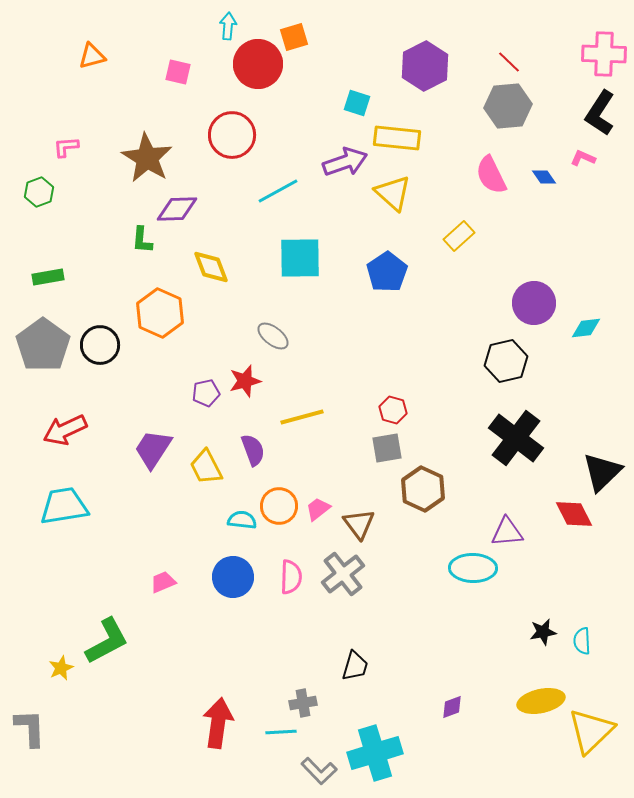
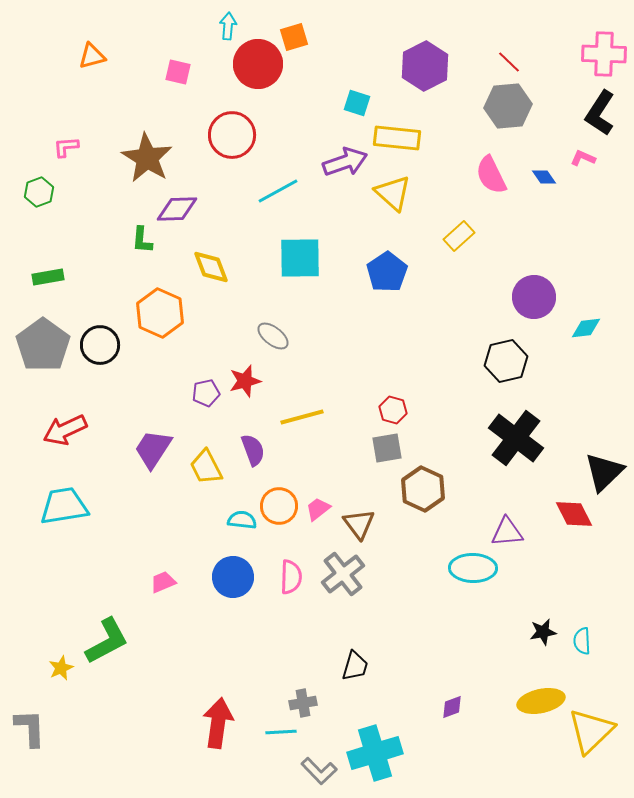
purple circle at (534, 303): moved 6 px up
black triangle at (602, 472): moved 2 px right
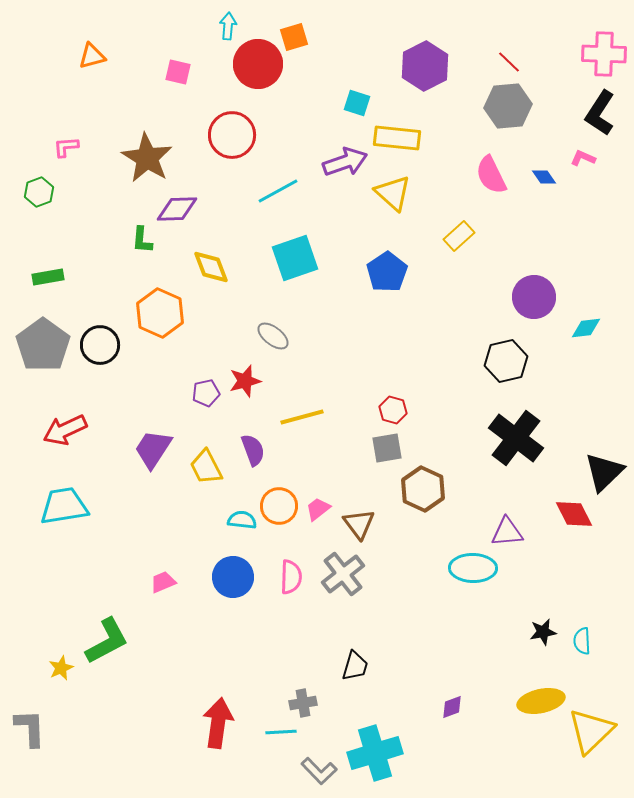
cyan square at (300, 258): moved 5 px left; rotated 18 degrees counterclockwise
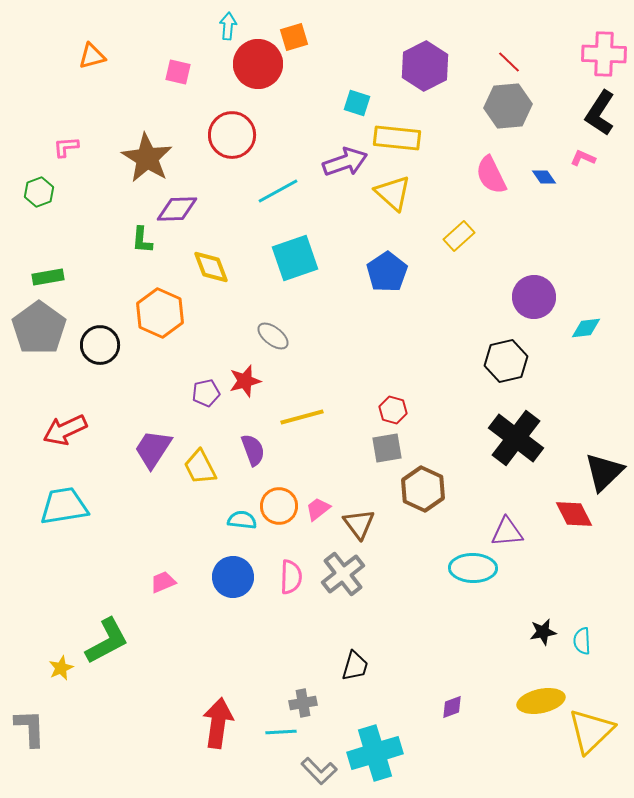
gray pentagon at (43, 345): moved 4 px left, 17 px up
yellow trapezoid at (206, 467): moved 6 px left
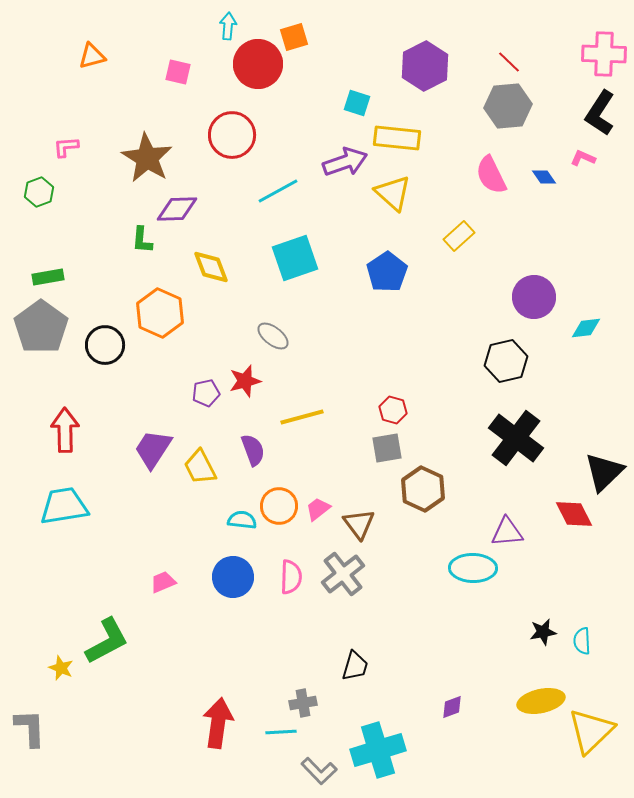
gray pentagon at (39, 328): moved 2 px right, 1 px up
black circle at (100, 345): moved 5 px right
red arrow at (65, 430): rotated 114 degrees clockwise
yellow star at (61, 668): rotated 25 degrees counterclockwise
cyan cross at (375, 753): moved 3 px right, 3 px up
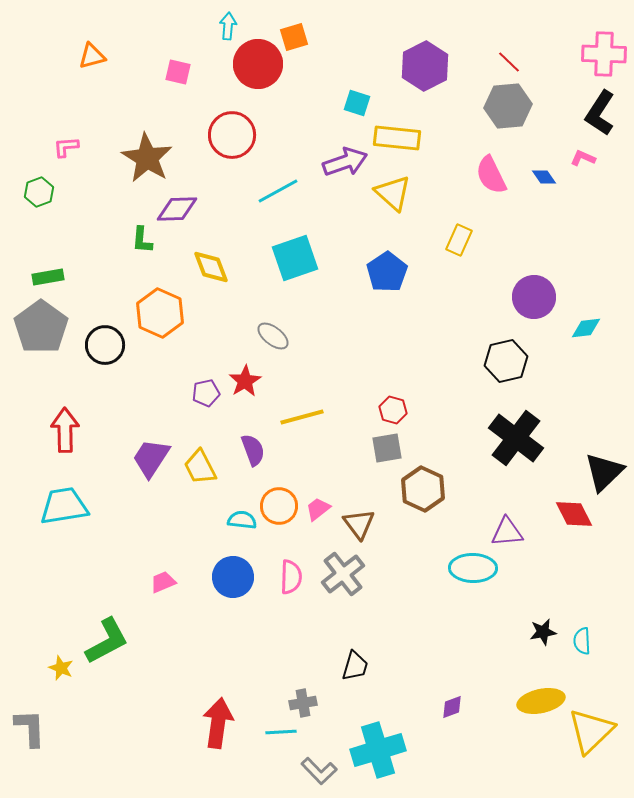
yellow rectangle at (459, 236): moved 4 px down; rotated 24 degrees counterclockwise
red star at (245, 381): rotated 16 degrees counterclockwise
purple trapezoid at (153, 449): moved 2 px left, 9 px down
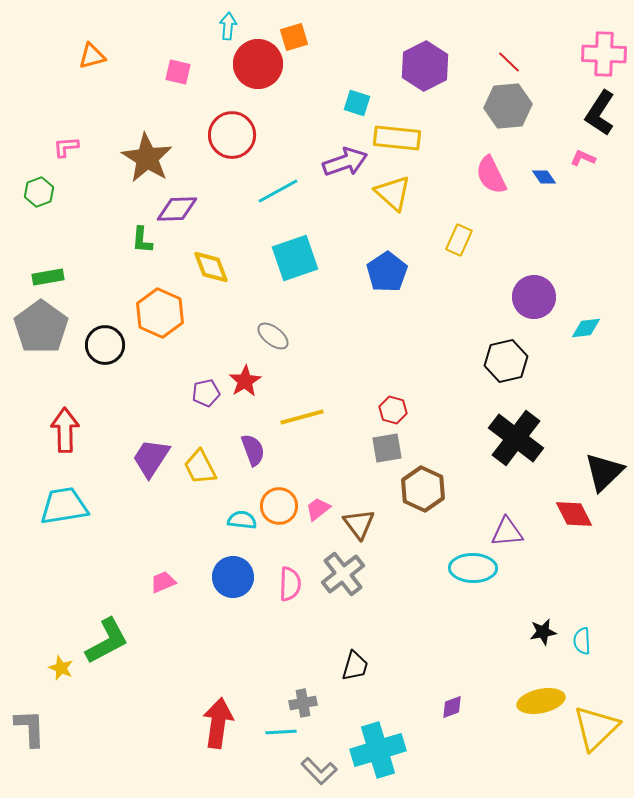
pink semicircle at (291, 577): moved 1 px left, 7 px down
yellow triangle at (591, 731): moved 5 px right, 3 px up
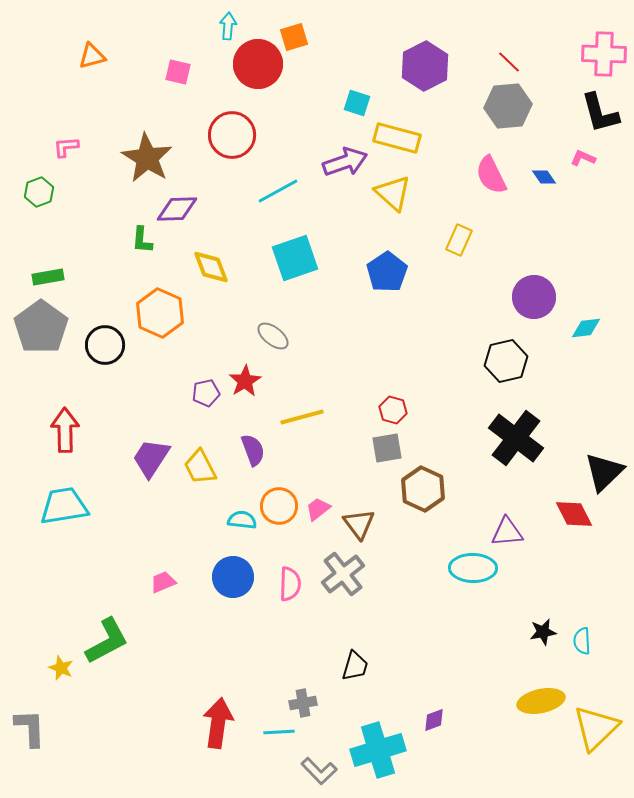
black L-shape at (600, 113): rotated 48 degrees counterclockwise
yellow rectangle at (397, 138): rotated 9 degrees clockwise
purple diamond at (452, 707): moved 18 px left, 13 px down
cyan line at (281, 732): moved 2 px left
